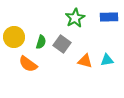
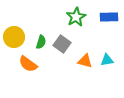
green star: moved 1 px right, 1 px up
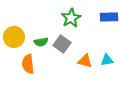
green star: moved 5 px left, 1 px down
green semicircle: rotated 64 degrees clockwise
orange semicircle: rotated 48 degrees clockwise
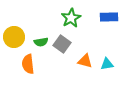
cyan triangle: moved 4 px down
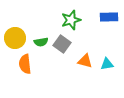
green star: moved 2 px down; rotated 12 degrees clockwise
yellow circle: moved 1 px right, 1 px down
orange semicircle: moved 3 px left
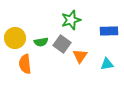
blue rectangle: moved 14 px down
orange triangle: moved 5 px left, 5 px up; rotated 49 degrees clockwise
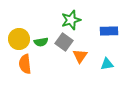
yellow circle: moved 4 px right, 1 px down
gray square: moved 2 px right, 2 px up
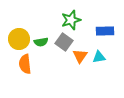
blue rectangle: moved 4 px left
cyan triangle: moved 8 px left, 7 px up
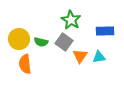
green star: rotated 24 degrees counterclockwise
green semicircle: rotated 24 degrees clockwise
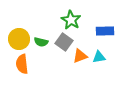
orange triangle: rotated 35 degrees clockwise
orange semicircle: moved 3 px left
